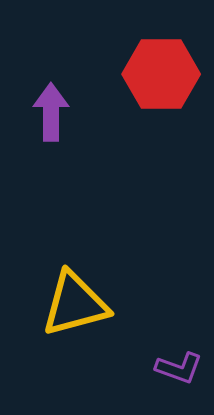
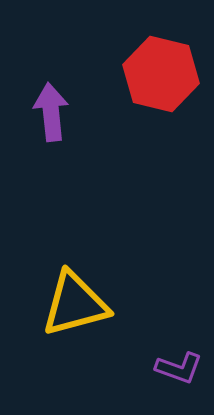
red hexagon: rotated 14 degrees clockwise
purple arrow: rotated 6 degrees counterclockwise
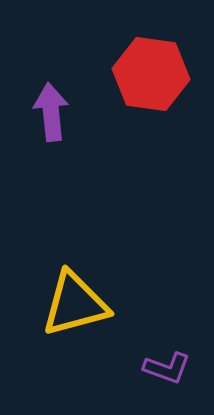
red hexagon: moved 10 px left; rotated 6 degrees counterclockwise
purple L-shape: moved 12 px left
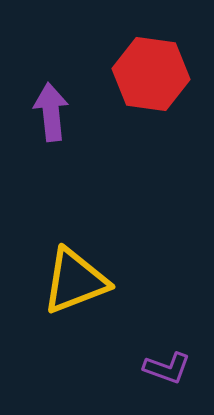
yellow triangle: moved 23 px up; rotated 6 degrees counterclockwise
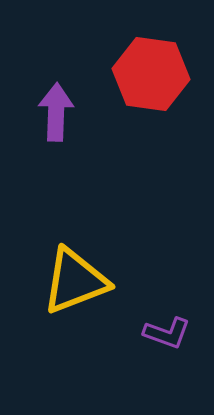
purple arrow: moved 5 px right; rotated 8 degrees clockwise
purple L-shape: moved 35 px up
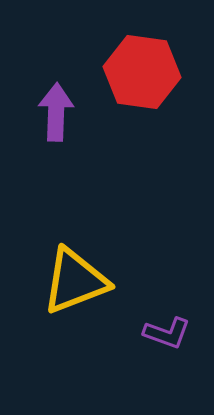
red hexagon: moved 9 px left, 2 px up
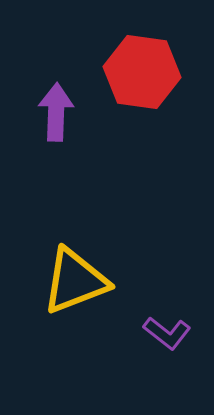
purple L-shape: rotated 18 degrees clockwise
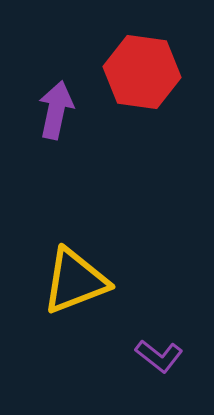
purple arrow: moved 2 px up; rotated 10 degrees clockwise
purple L-shape: moved 8 px left, 23 px down
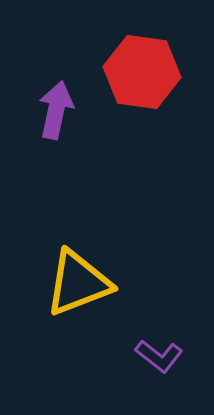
yellow triangle: moved 3 px right, 2 px down
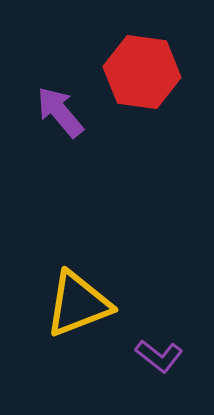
purple arrow: moved 4 px right, 2 px down; rotated 52 degrees counterclockwise
yellow triangle: moved 21 px down
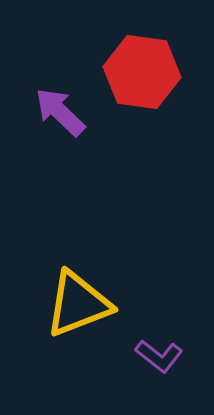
purple arrow: rotated 6 degrees counterclockwise
